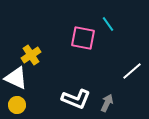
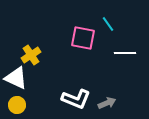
white line: moved 7 px left, 18 px up; rotated 40 degrees clockwise
gray arrow: rotated 42 degrees clockwise
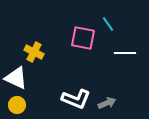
yellow cross: moved 3 px right, 3 px up; rotated 30 degrees counterclockwise
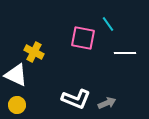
white triangle: moved 3 px up
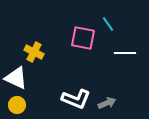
white triangle: moved 3 px down
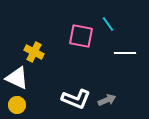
pink square: moved 2 px left, 2 px up
white triangle: moved 1 px right
gray arrow: moved 3 px up
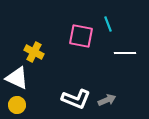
cyan line: rotated 14 degrees clockwise
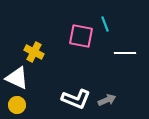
cyan line: moved 3 px left
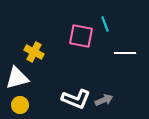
white triangle: rotated 40 degrees counterclockwise
gray arrow: moved 3 px left
yellow circle: moved 3 px right
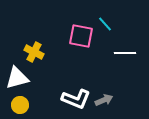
cyan line: rotated 21 degrees counterclockwise
